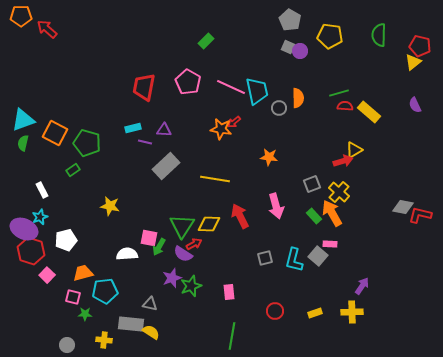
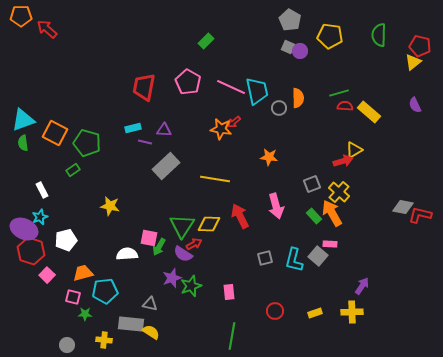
green semicircle at (23, 143): rotated 21 degrees counterclockwise
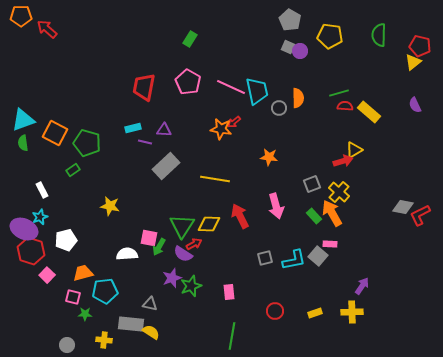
green rectangle at (206, 41): moved 16 px left, 2 px up; rotated 14 degrees counterclockwise
red L-shape at (420, 215): rotated 40 degrees counterclockwise
cyan L-shape at (294, 260): rotated 115 degrees counterclockwise
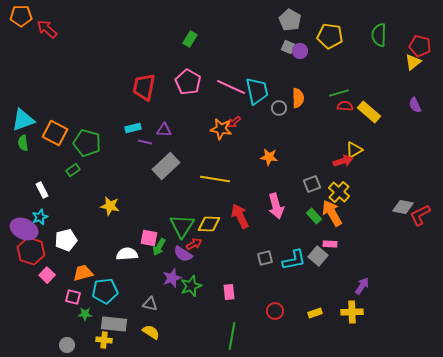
gray rectangle at (131, 324): moved 17 px left
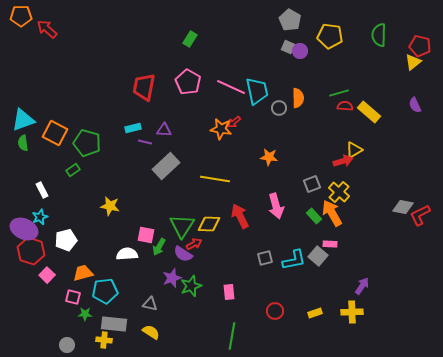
pink square at (149, 238): moved 3 px left, 3 px up
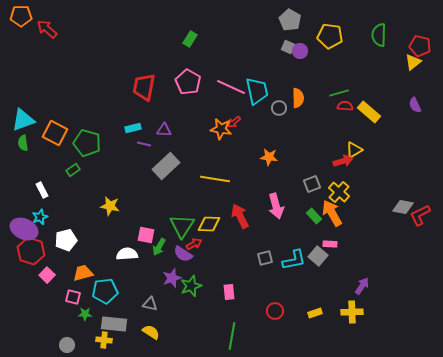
purple line at (145, 142): moved 1 px left, 2 px down
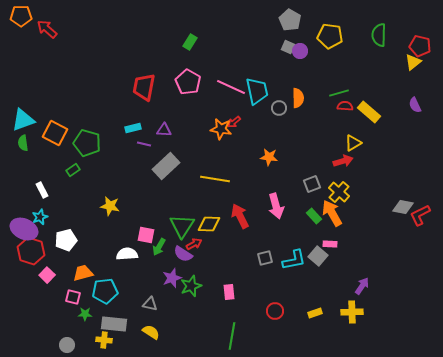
green rectangle at (190, 39): moved 3 px down
yellow triangle at (354, 150): moved 1 px left, 7 px up
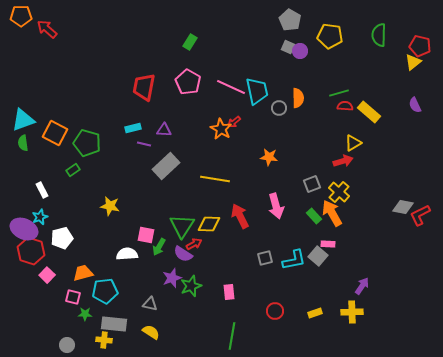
orange star at (221, 129): rotated 20 degrees clockwise
white pentagon at (66, 240): moved 4 px left, 2 px up
pink rectangle at (330, 244): moved 2 px left
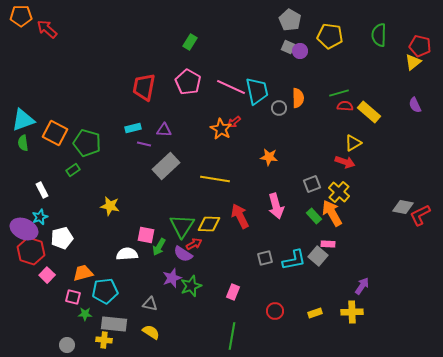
red arrow at (343, 161): moved 2 px right, 1 px down; rotated 36 degrees clockwise
pink rectangle at (229, 292): moved 4 px right; rotated 28 degrees clockwise
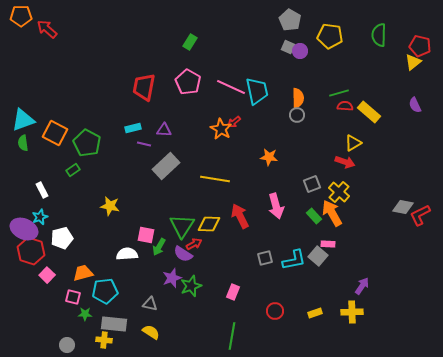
gray circle at (279, 108): moved 18 px right, 7 px down
green pentagon at (87, 143): rotated 12 degrees clockwise
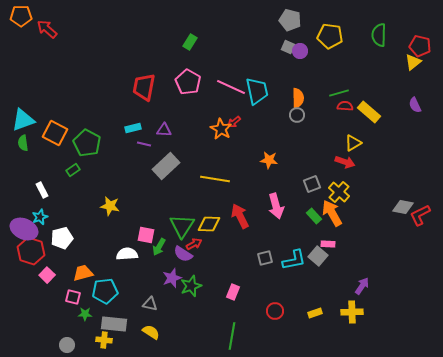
gray pentagon at (290, 20): rotated 15 degrees counterclockwise
orange star at (269, 157): moved 3 px down
